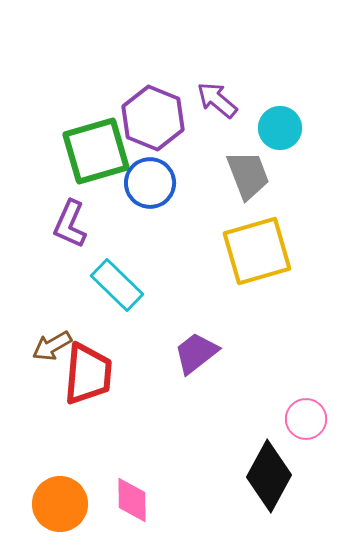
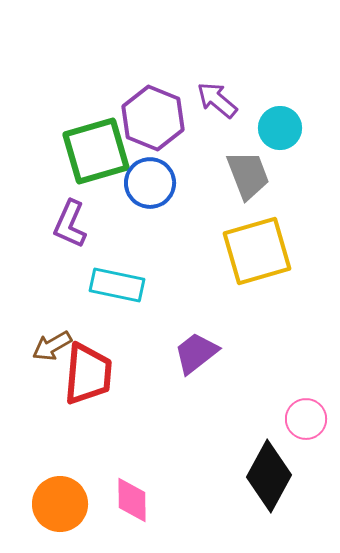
cyan rectangle: rotated 32 degrees counterclockwise
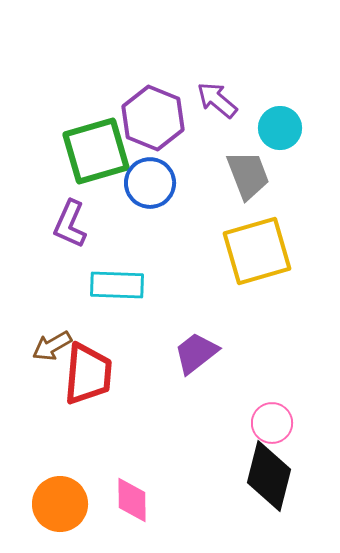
cyan rectangle: rotated 10 degrees counterclockwise
pink circle: moved 34 px left, 4 px down
black diamond: rotated 14 degrees counterclockwise
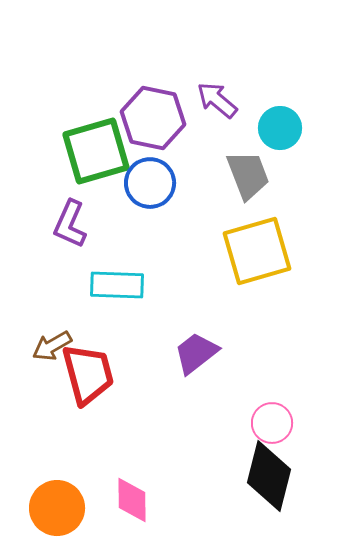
purple hexagon: rotated 10 degrees counterclockwise
red trapezoid: rotated 20 degrees counterclockwise
orange circle: moved 3 px left, 4 px down
